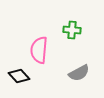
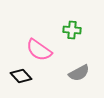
pink semicircle: rotated 60 degrees counterclockwise
black diamond: moved 2 px right
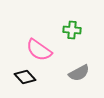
black diamond: moved 4 px right, 1 px down
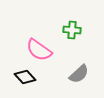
gray semicircle: moved 1 px down; rotated 15 degrees counterclockwise
